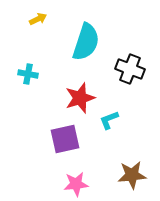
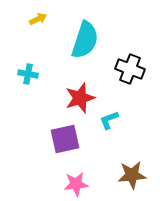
cyan semicircle: moved 1 px left, 2 px up
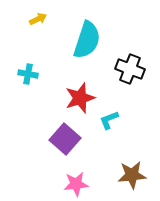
cyan semicircle: moved 2 px right
purple square: rotated 36 degrees counterclockwise
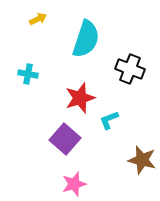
cyan semicircle: moved 1 px left, 1 px up
brown star: moved 10 px right, 15 px up; rotated 20 degrees clockwise
pink star: moved 2 px left; rotated 10 degrees counterclockwise
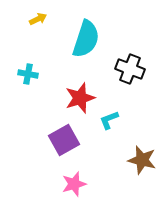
purple square: moved 1 px left, 1 px down; rotated 20 degrees clockwise
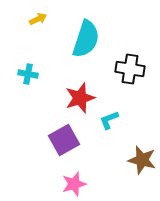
black cross: rotated 12 degrees counterclockwise
